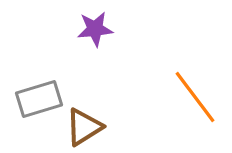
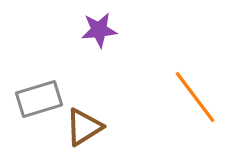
purple star: moved 4 px right, 1 px down
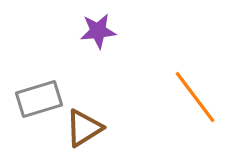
purple star: moved 1 px left, 1 px down
brown triangle: moved 1 px down
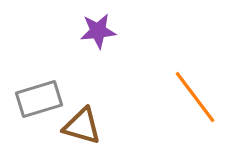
brown triangle: moved 2 px left, 2 px up; rotated 48 degrees clockwise
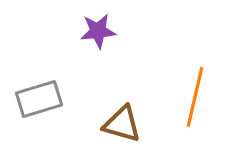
orange line: rotated 50 degrees clockwise
brown triangle: moved 40 px right, 2 px up
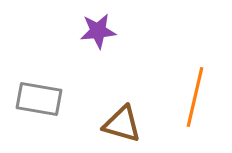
gray rectangle: rotated 27 degrees clockwise
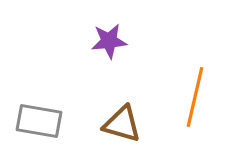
purple star: moved 11 px right, 10 px down
gray rectangle: moved 22 px down
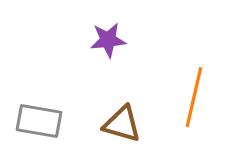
purple star: moved 1 px left, 1 px up
orange line: moved 1 px left
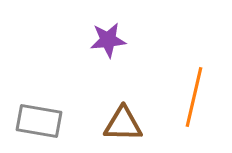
brown triangle: moved 1 px right; rotated 15 degrees counterclockwise
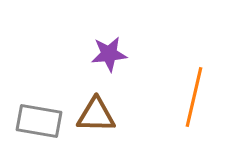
purple star: moved 1 px right, 14 px down
brown triangle: moved 27 px left, 9 px up
